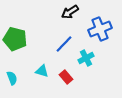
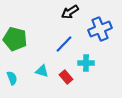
cyan cross: moved 5 px down; rotated 28 degrees clockwise
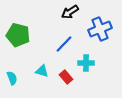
green pentagon: moved 3 px right, 4 px up
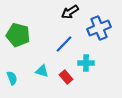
blue cross: moved 1 px left, 1 px up
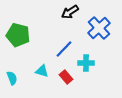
blue cross: rotated 20 degrees counterclockwise
blue line: moved 5 px down
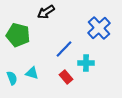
black arrow: moved 24 px left
cyan triangle: moved 10 px left, 2 px down
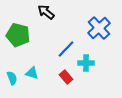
black arrow: rotated 72 degrees clockwise
blue line: moved 2 px right
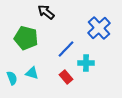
green pentagon: moved 8 px right, 3 px down
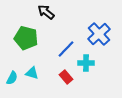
blue cross: moved 6 px down
cyan semicircle: rotated 48 degrees clockwise
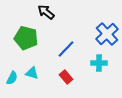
blue cross: moved 8 px right
cyan cross: moved 13 px right
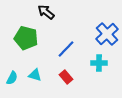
cyan triangle: moved 3 px right, 2 px down
